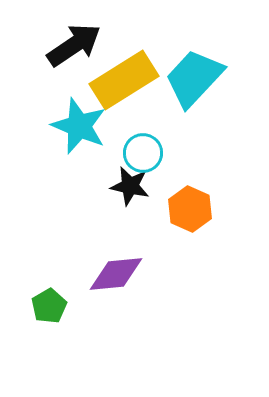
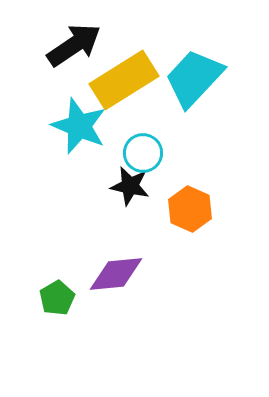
green pentagon: moved 8 px right, 8 px up
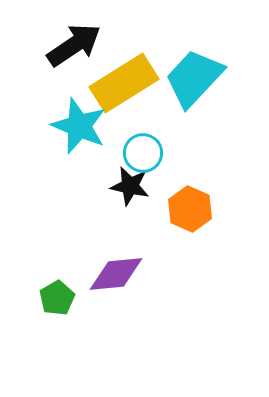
yellow rectangle: moved 3 px down
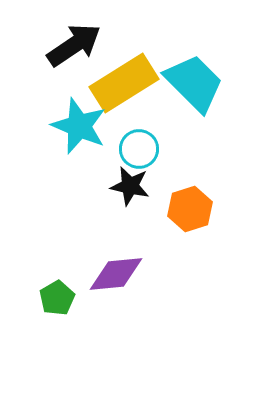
cyan trapezoid: moved 5 px down; rotated 92 degrees clockwise
cyan circle: moved 4 px left, 4 px up
orange hexagon: rotated 18 degrees clockwise
